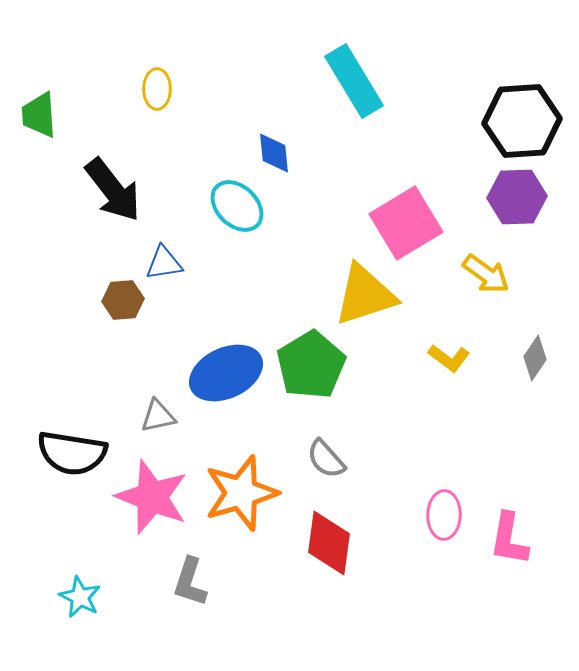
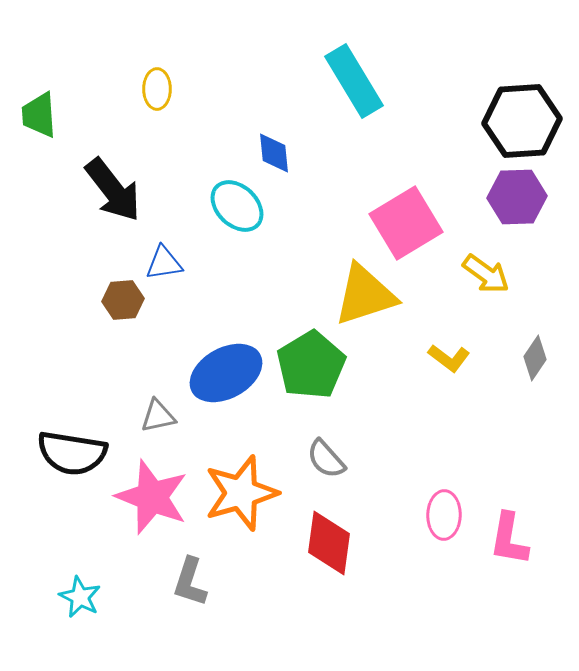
blue ellipse: rotated 4 degrees counterclockwise
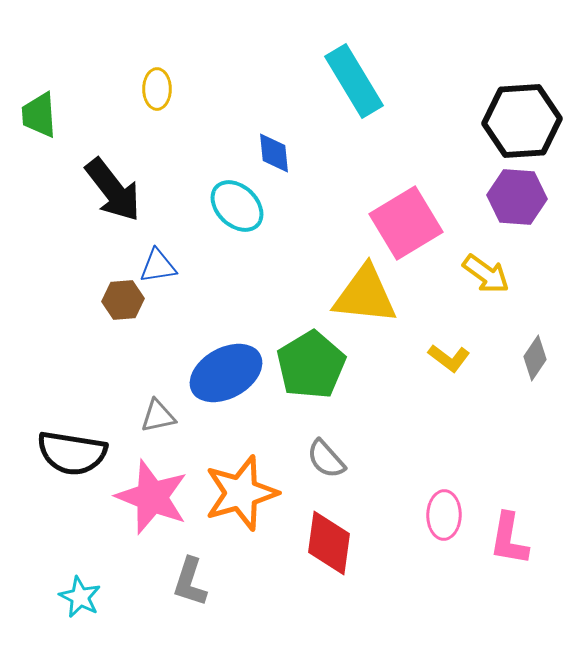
purple hexagon: rotated 6 degrees clockwise
blue triangle: moved 6 px left, 3 px down
yellow triangle: rotated 24 degrees clockwise
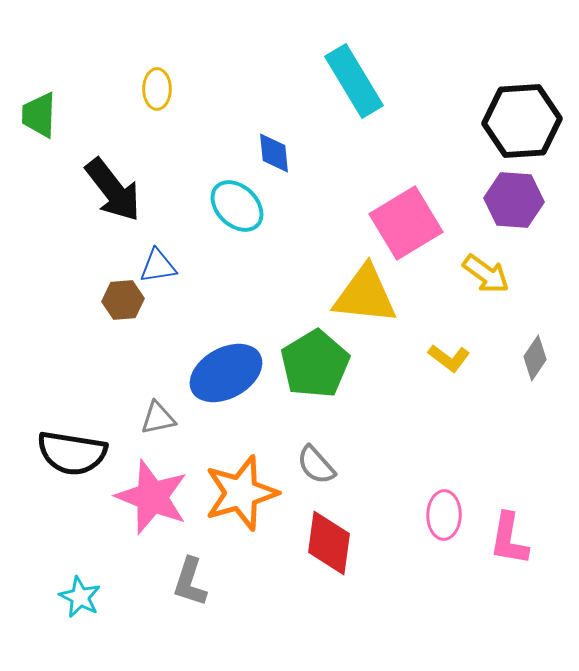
green trapezoid: rotated 6 degrees clockwise
purple hexagon: moved 3 px left, 3 px down
green pentagon: moved 4 px right, 1 px up
gray triangle: moved 2 px down
gray semicircle: moved 10 px left, 6 px down
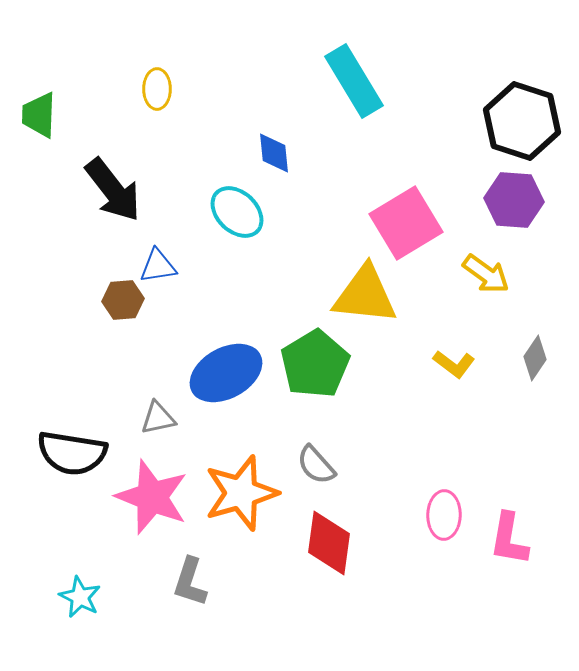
black hexagon: rotated 22 degrees clockwise
cyan ellipse: moved 6 px down
yellow L-shape: moved 5 px right, 6 px down
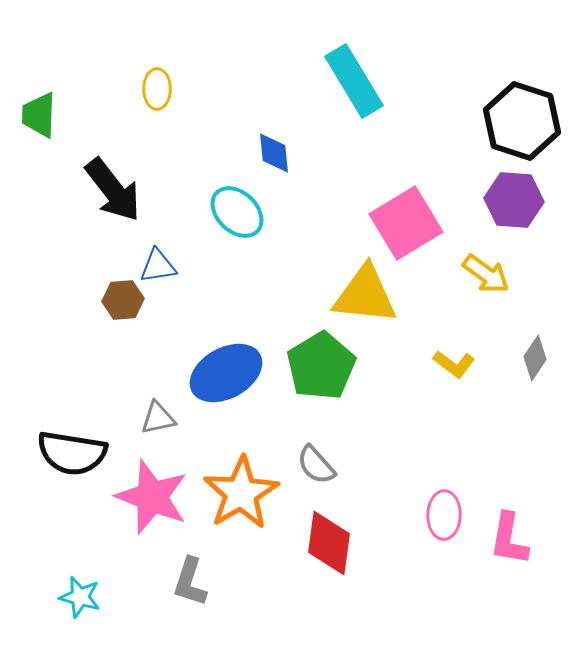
green pentagon: moved 6 px right, 2 px down
orange star: rotated 14 degrees counterclockwise
cyan star: rotated 12 degrees counterclockwise
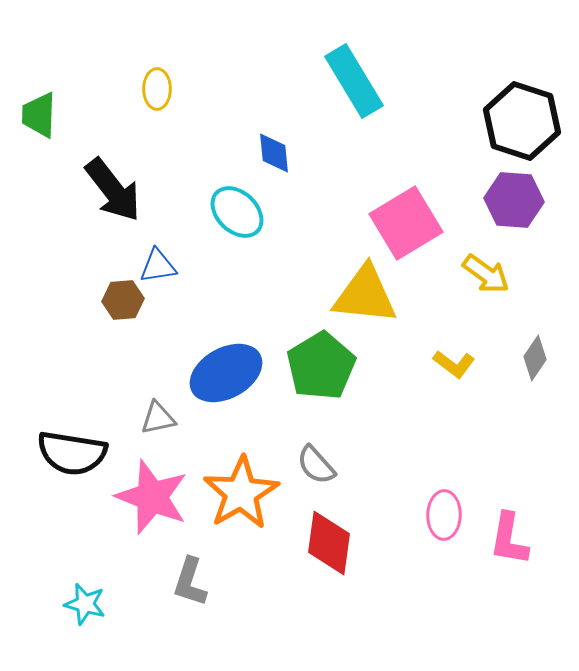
cyan star: moved 5 px right, 7 px down
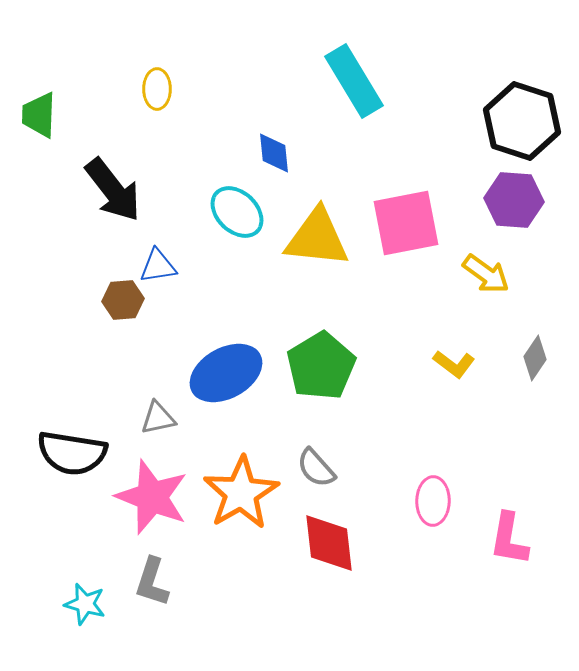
pink square: rotated 20 degrees clockwise
yellow triangle: moved 48 px left, 57 px up
gray semicircle: moved 3 px down
pink ellipse: moved 11 px left, 14 px up
red diamond: rotated 14 degrees counterclockwise
gray L-shape: moved 38 px left
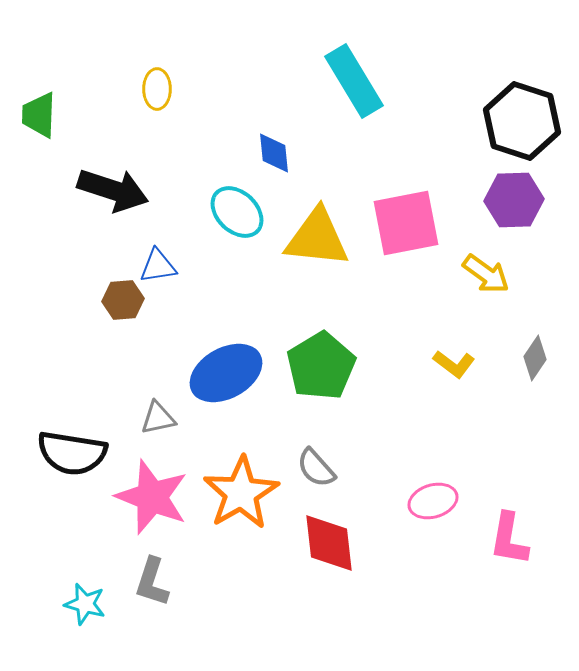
black arrow: rotated 34 degrees counterclockwise
purple hexagon: rotated 6 degrees counterclockwise
pink ellipse: rotated 72 degrees clockwise
